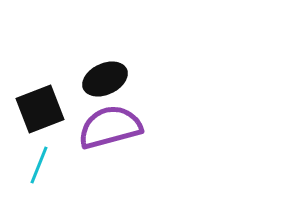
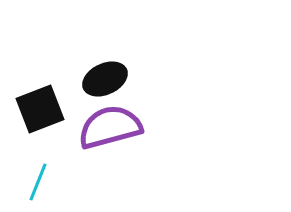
cyan line: moved 1 px left, 17 px down
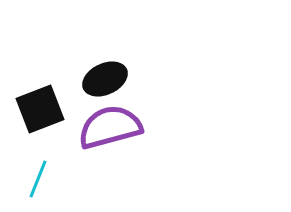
cyan line: moved 3 px up
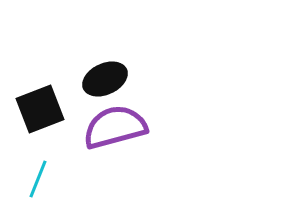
purple semicircle: moved 5 px right
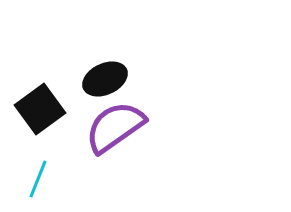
black square: rotated 15 degrees counterclockwise
purple semicircle: rotated 20 degrees counterclockwise
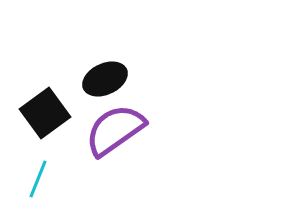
black square: moved 5 px right, 4 px down
purple semicircle: moved 3 px down
